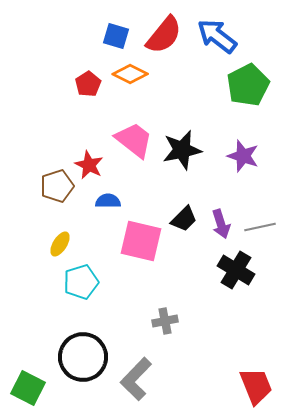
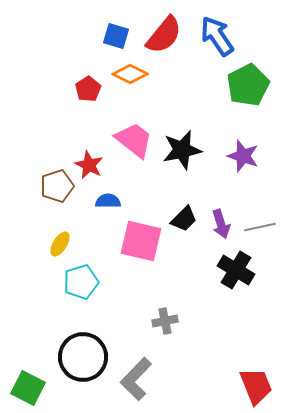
blue arrow: rotated 18 degrees clockwise
red pentagon: moved 5 px down
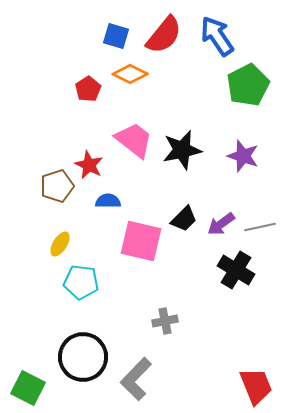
purple arrow: rotated 72 degrees clockwise
cyan pentagon: rotated 24 degrees clockwise
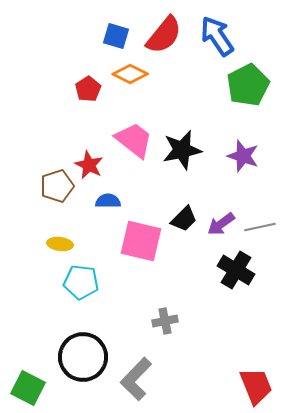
yellow ellipse: rotated 65 degrees clockwise
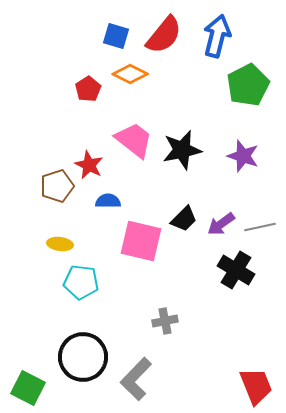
blue arrow: rotated 48 degrees clockwise
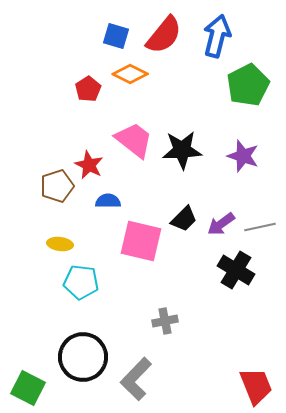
black star: rotated 9 degrees clockwise
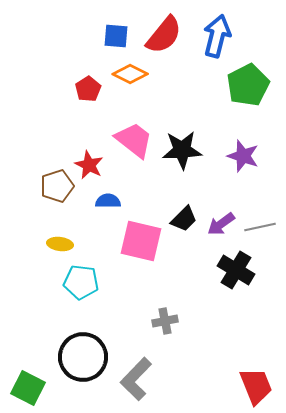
blue square: rotated 12 degrees counterclockwise
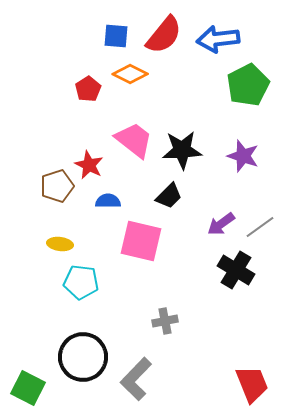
blue arrow: moved 1 px right, 3 px down; rotated 111 degrees counterclockwise
black trapezoid: moved 15 px left, 23 px up
gray line: rotated 24 degrees counterclockwise
red trapezoid: moved 4 px left, 2 px up
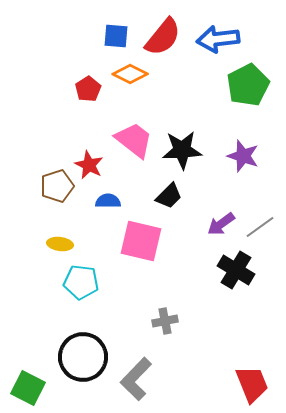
red semicircle: moved 1 px left, 2 px down
